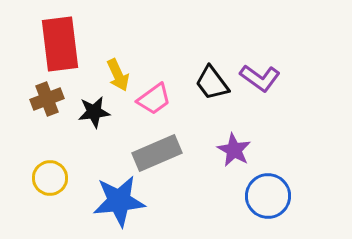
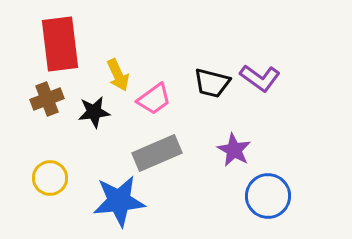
black trapezoid: rotated 39 degrees counterclockwise
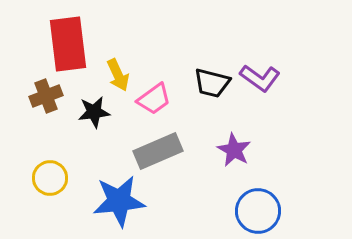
red rectangle: moved 8 px right
brown cross: moved 1 px left, 3 px up
gray rectangle: moved 1 px right, 2 px up
blue circle: moved 10 px left, 15 px down
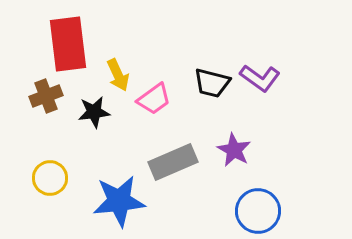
gray rectangle: moved 15 px right, 11 px down
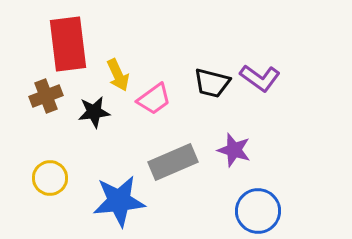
purple star: rotated 12 degrees counterclockwise
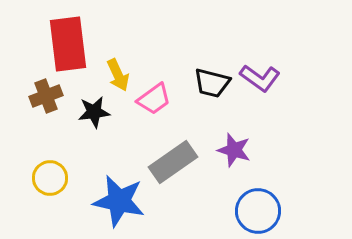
gray rectangle: rotated 12 degrees counterclockwise
blue star: rotated 18 degrees clockwise
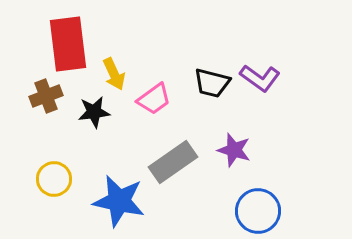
yellow arrow: moved 4 px left, 1 px up
yellow circle: moved 4 px right, 1 px down
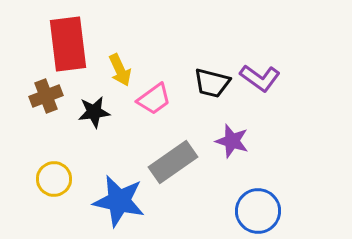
yellow arrow: moved 6 px right, 4 px up
purple star: moved 2 px left, 9 px up
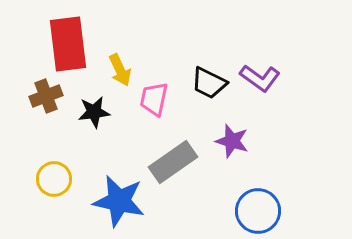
black trapezoid: moved 3 px left; rotated 12 degrees clockwise
pink trapezoid: rotated 138 degrees clockwise
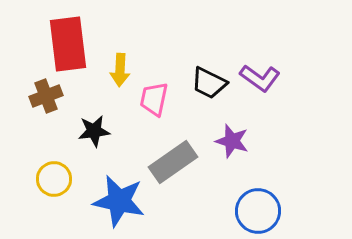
yellow arrow: rotated 28 degrees clockwise
black star: moved 19 px down
